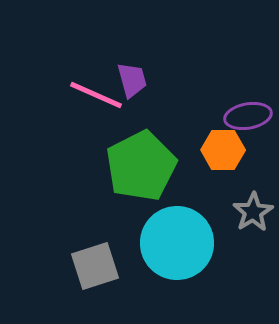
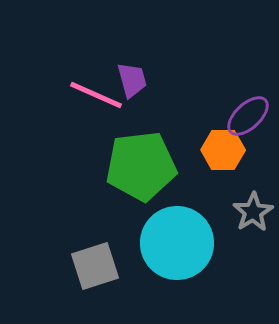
purple ellipse: rotated 33 degrees counterclockwise
green pentagon: rotated 20 degrees clockwise
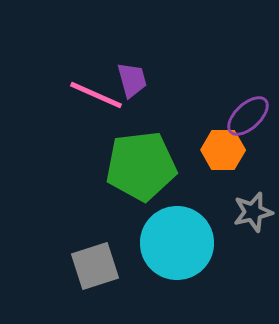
gray star: rotated 18 degrees clockwise
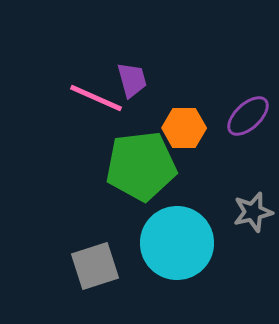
pink line: moved 3 px down
orange hexagon: moved 39 px left, 22 px up
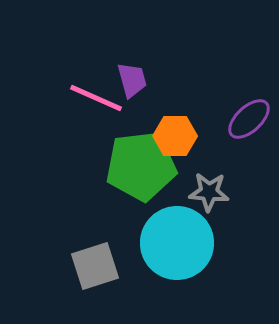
purple ellipse: moved 1 px right, 3 px down
orange hexagon: moved 9 px left, 8 px down
gray star: moved 44 px left, 20 px up; rotated 18 degrees clockwise
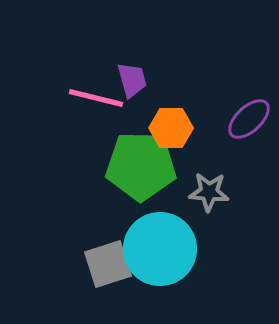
pink line: rotated 10 degrees counterclockwise
orange hexagon: moved 4 px left, 8 px up
green pentagon: rotated 8 degrees clockwise
cyan circle: moved 17 px left, 6 px down
gray square: moved 13 px right, 2 px up
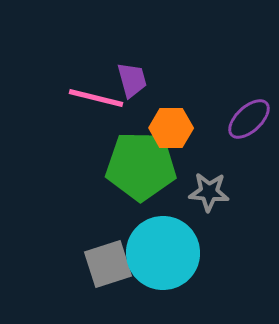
cyan circle: moved 3 px right, 4 px down
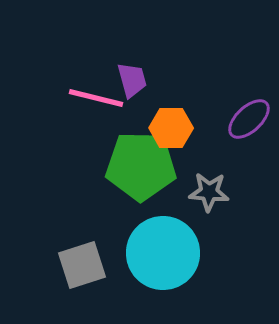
gray square: moved 26 px left, 1 px down
